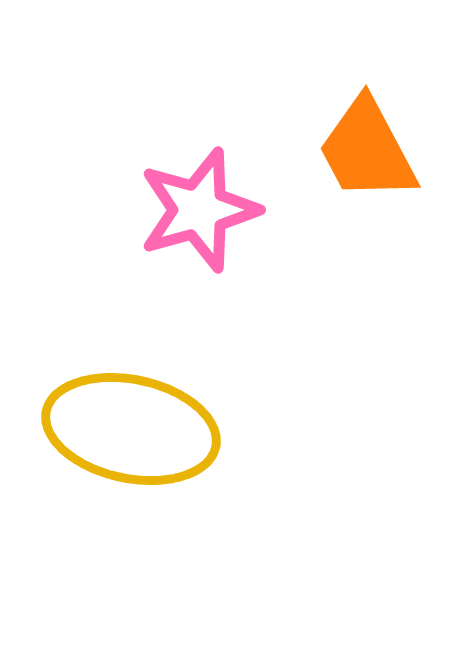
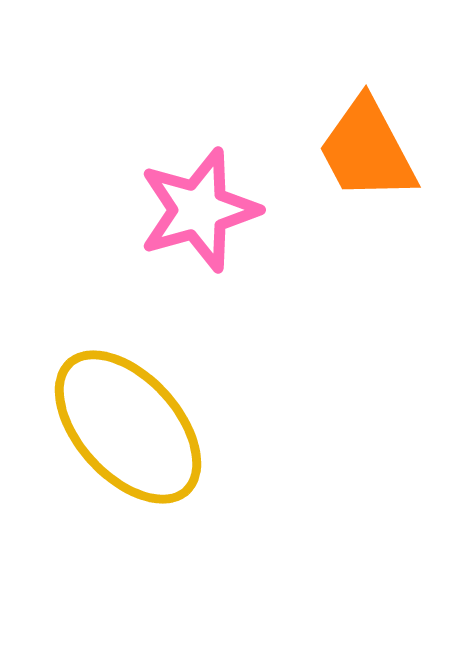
yellow ellipse: moved 3 px left, 2 px up; rotated 36 degrees clockwise
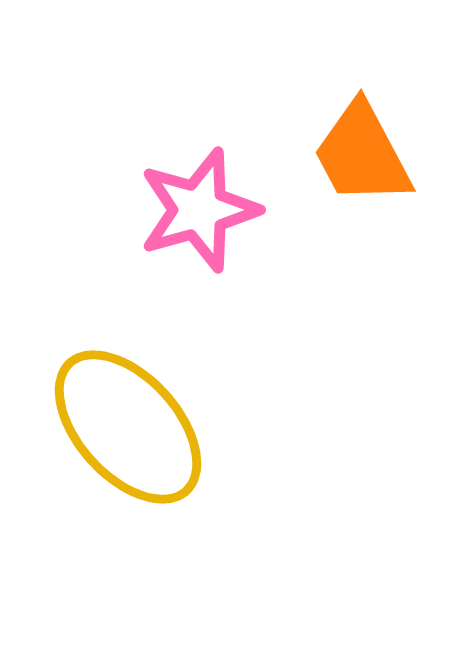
orange trapezoid: moved 5 px left, 4 px down
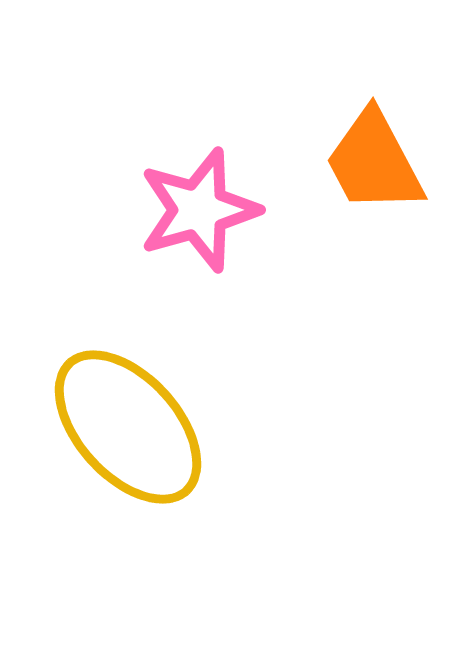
orange trapezoid: moved 12 px right, 8 px down
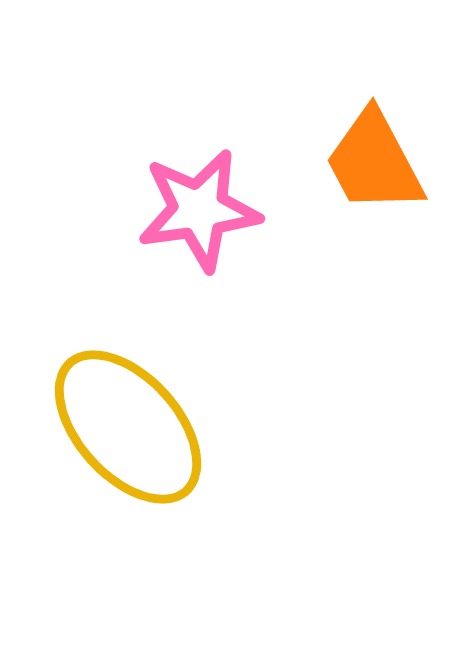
pink star: rotated 8 degrees clockwise
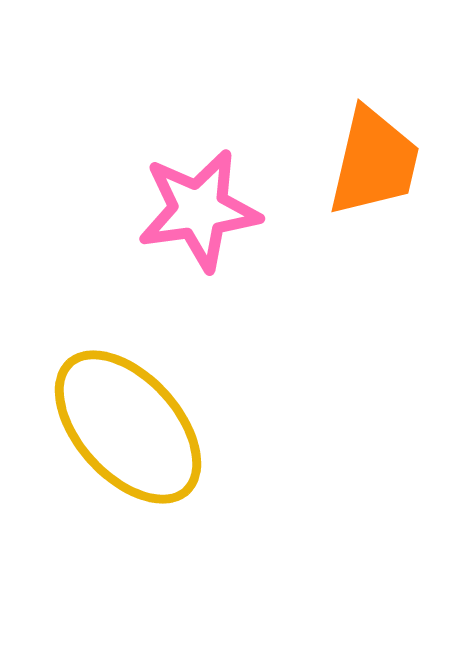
orange trapezoid: rotated 139 degrees counterclockwise
